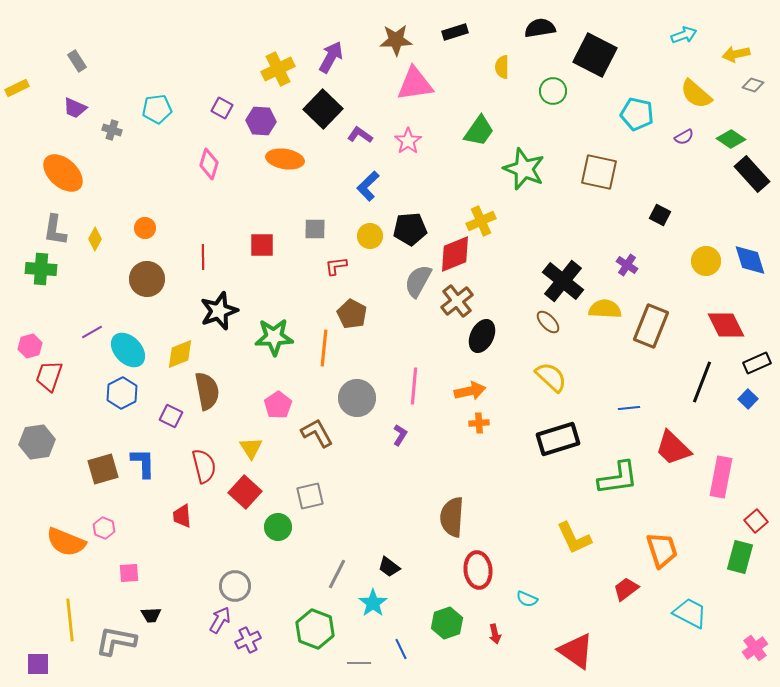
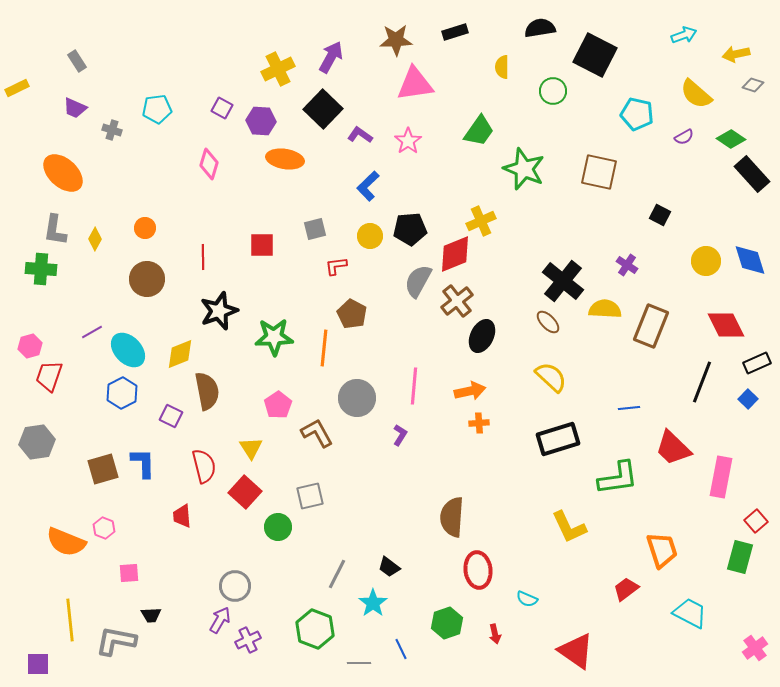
gray square at (315, 229): rotated 15 degrees counterclockwise
yellow L-shape at (574, 538): moved 5 px left, 11 px up
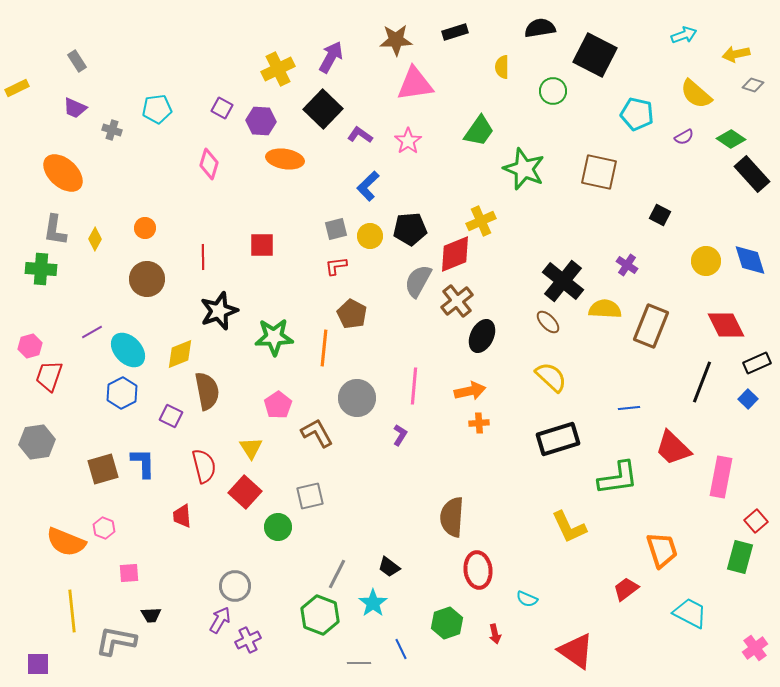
gray square at (315, 229): moved 21 px right
yellow line at (70, 620): moved 2 px right, 9 px up
green hexagon at (315, 629): moved 5 px right, 14 px up
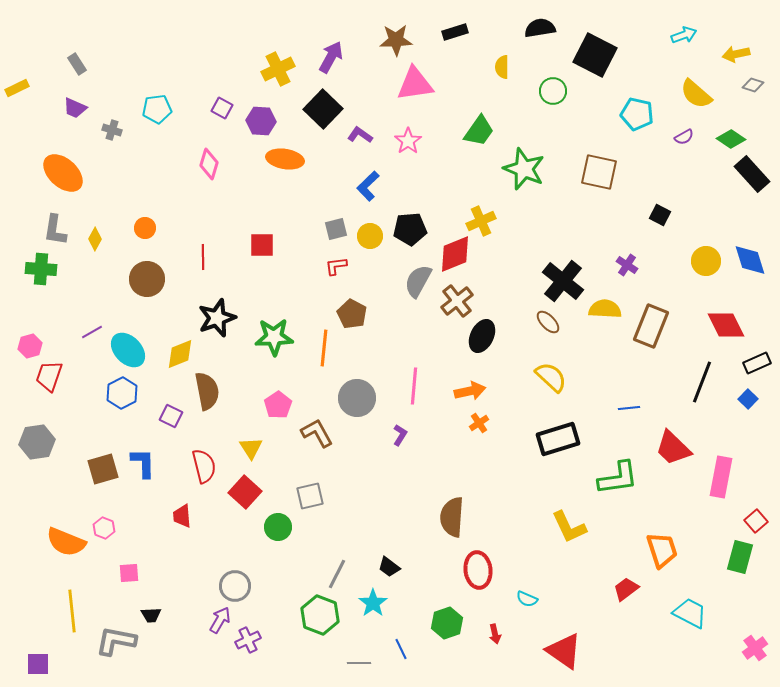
gray rectangle at (77, 61): moved 3 px down
black star at (219, 311): moved 2 px left, 7 px down
orange cross at (479, 423): rotated 30 degrees counterclockwise
red triangle at (576, 651): moved 12 px left
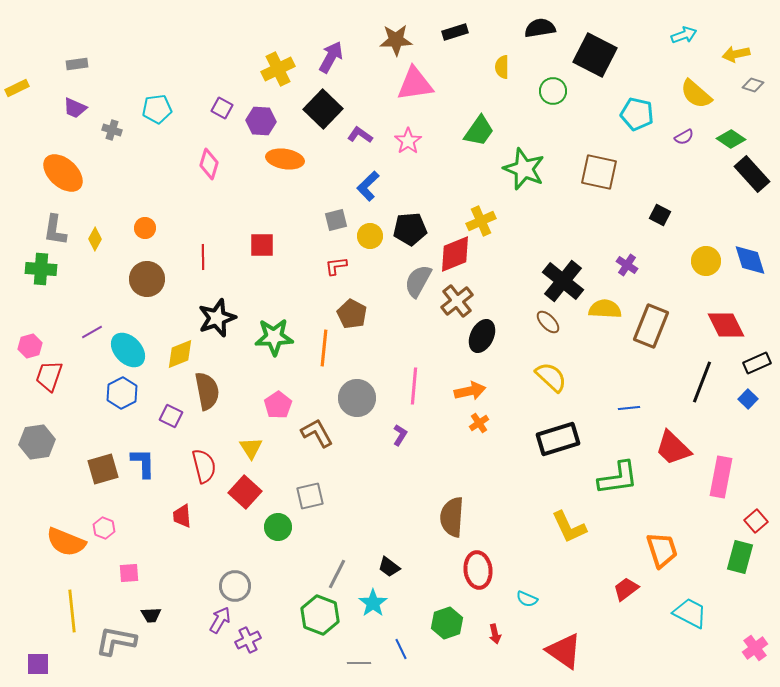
gray rectangle at (77, 64): rotated 65 degrees counterclockwise
gray square at (336, 229): moved 9 px up
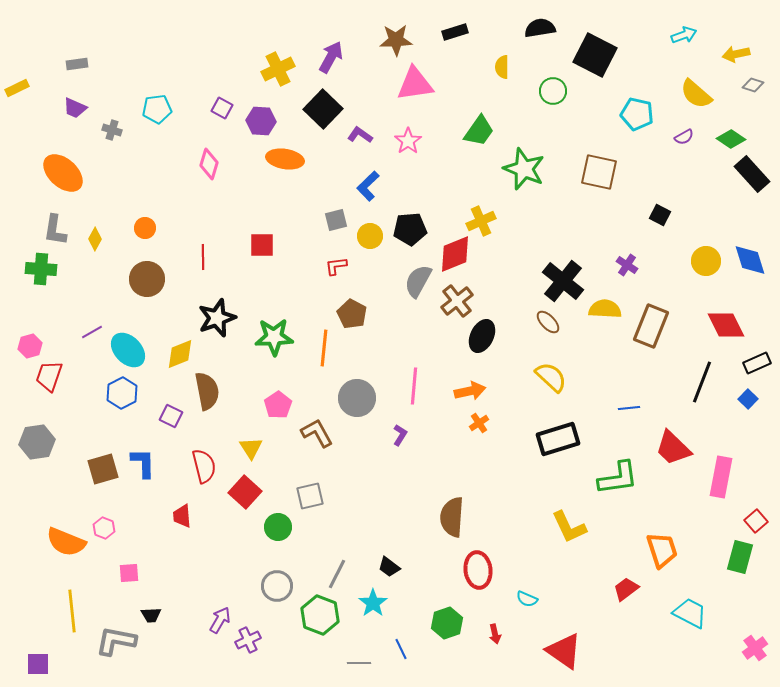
gray circle at (235, 586): moved 42 px right
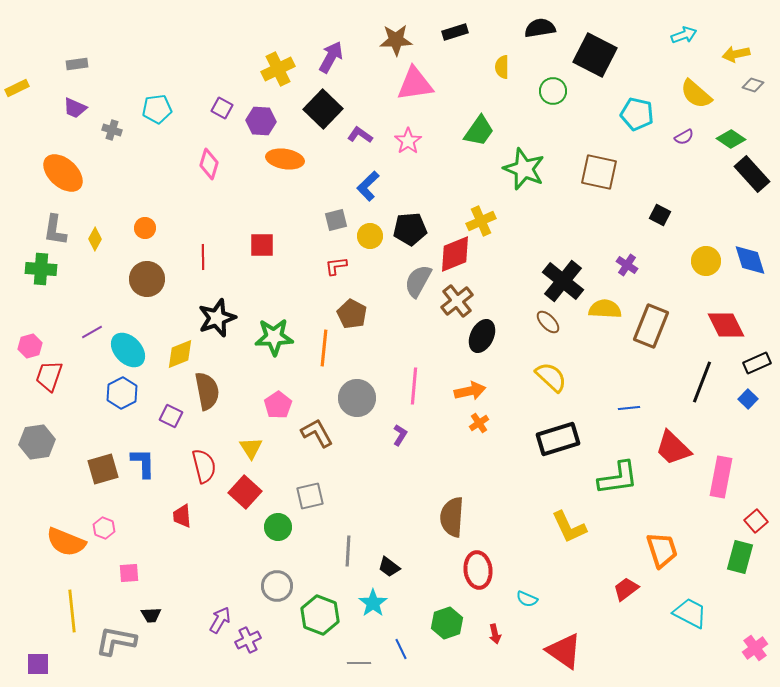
gray line at (337, 574): moved 11 px right, 23 px up; rotated 24 degrees counterclockwise
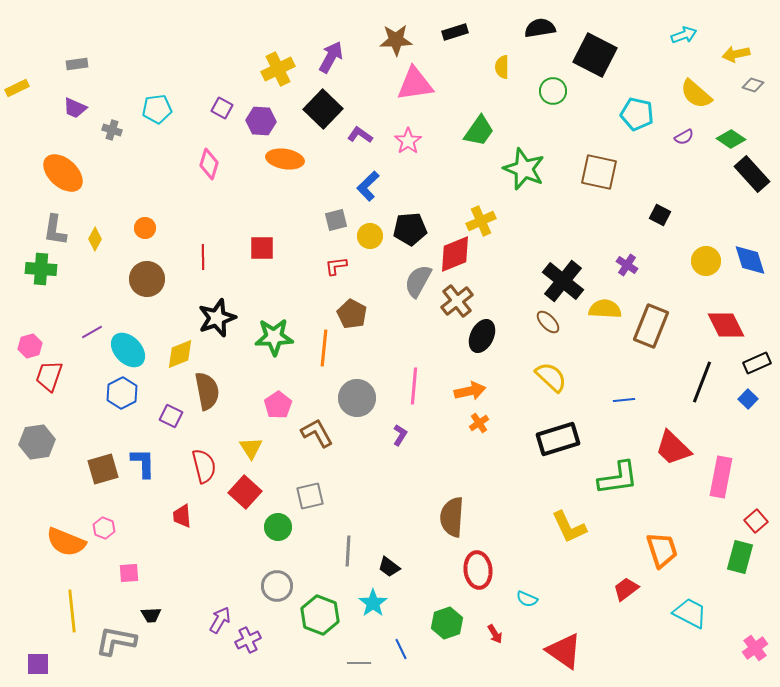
red square at (262, 245): moved 3 px down
blue line at (629, 408): moved 5 px left, 8 px up
red arrow at (495, 634): rotated 18 degrees counterclockwise
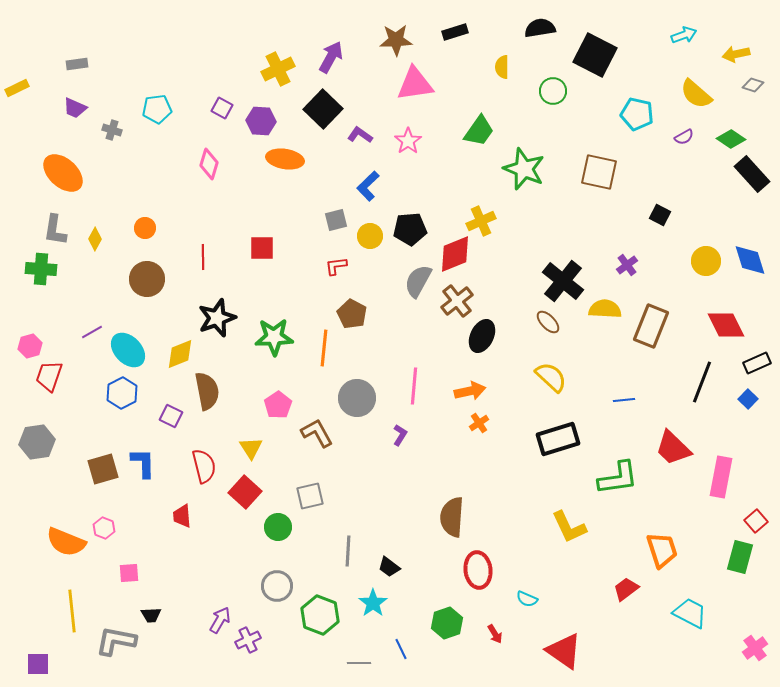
purple cross at (627, 265): rotated 20 degrees clockwise
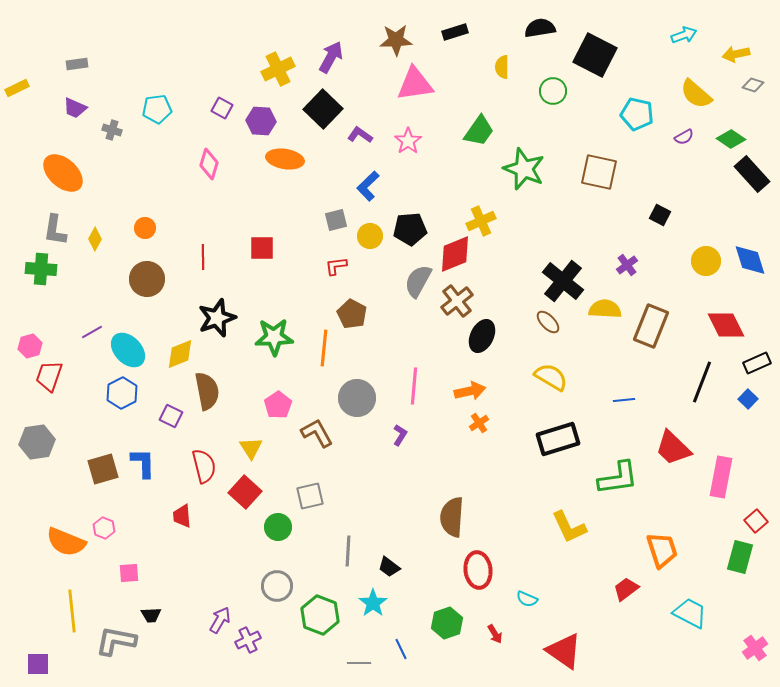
yellow semicircle at (551, 377): rotated 12 degrees counterclockwise
